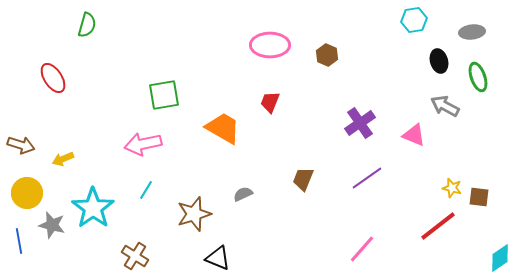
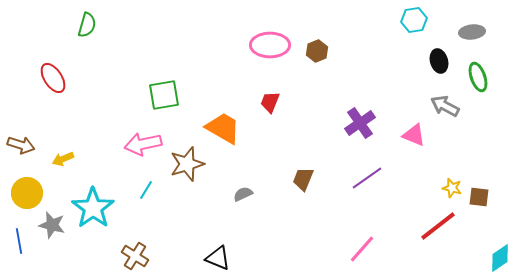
brown hexagon: moved 10 px left, 4 px up; rotated 15 degrees clockwise
brown star: moved 7 px left, 50 px up
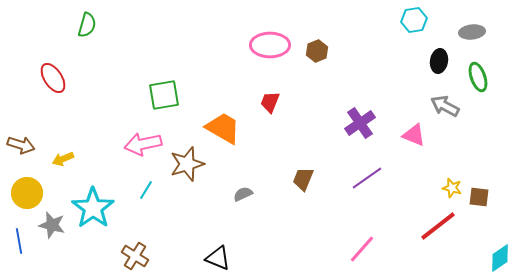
black ellipse: rotated 25 degrees clockwise
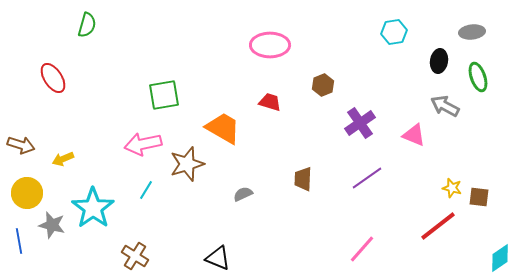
cyan hexagon: moved 20 px left, 12 px down
brown hexagon: moved 6 px right, 34 px down
red trapezoid: rotated 85 degrees clockwise
brown trapezoid: rotated 20 degrees counterclockwise
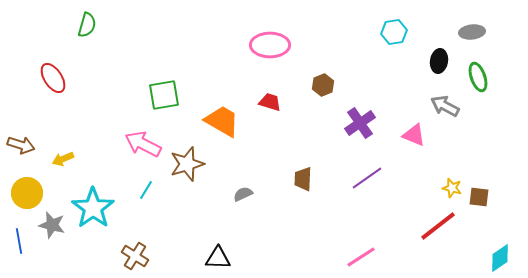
orange trapezoid: moved 1 px left, 7 px up
pink arrow: rotated 39 degrees clockwise
pink line: moved 1 px left, 8 px down; rotated 16 degrees clockwise
black triangle: rotated 20 degrees counterclockwise
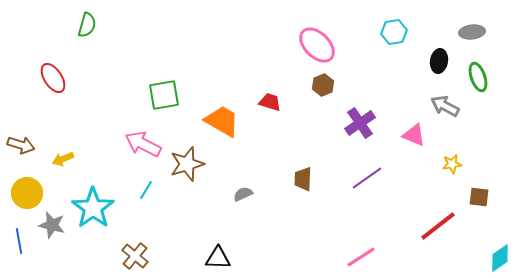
pink ellipse: moved 47 px right; rotated 45 degrees clockwise
yellow star: moved 24 px up; rotated 24 degrees counterclockwise
brown cross: rotated 8 degrees clockwise
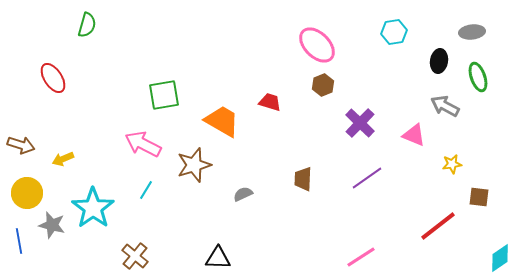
purple cross: rotated 12 degrees counterclockwise
brown star: moved 7 px right, 1 px down
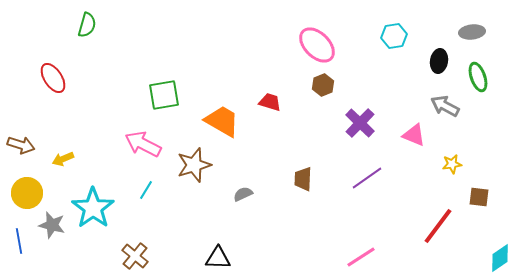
cyan hexagon: moved 4 px down
red line: rotated 15 degrees counterclockwise
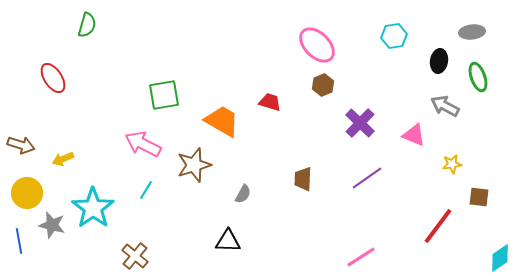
gray semicircle: rotated 144 degrees clockwise
black triangle: moved 10 px right, 17 px up
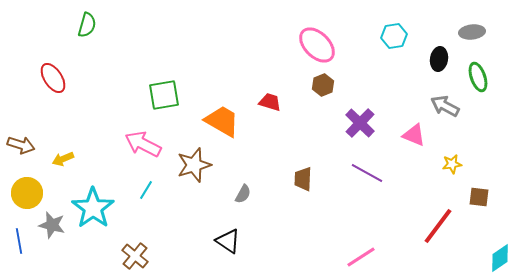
black ellipse: moved 2 px up
purple line: moved 5 px up; rotated 64 degrees clockwise
black triangle: rotated 32 degrees clockwise
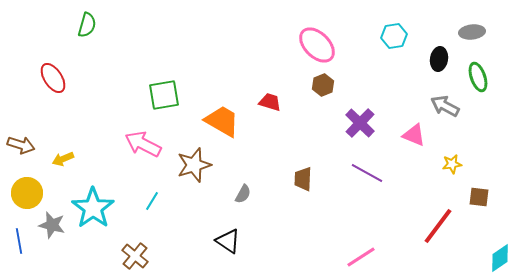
cyan line: moved 6 px right, 11 px down
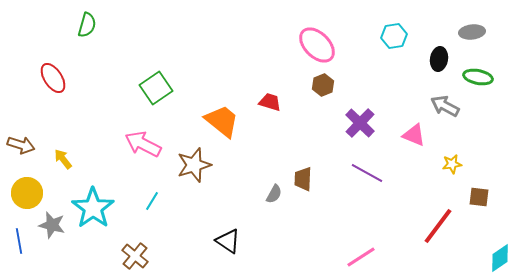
green ellipse: rotated 60 degrees counterclockwise
green square: moved 8 px left, 7 px up; rotated 24 degrees counterclockwise
orange trapezoid: rotated 9 degrees clockwise
yellow arrow: rotated 75 degrees clockwise
gray semicircle: moved 31 px right
